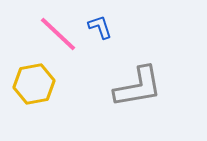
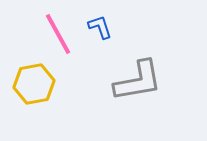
pink line: rotated 18 degrees clockwise
gray L-shape: moved 6 px up
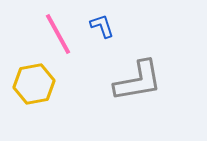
blue L-shape: moved 2 px right, 1 px up
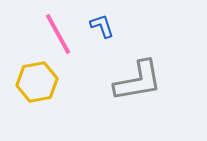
yellow hexagon: moved 3 px right, 2 px up
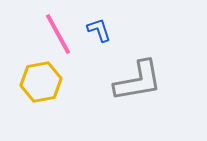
blue L-shape: moved 3 px left, 4 px down
yellow hexagon: moved 4 px right
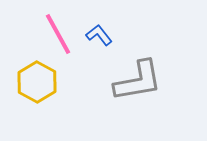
blue L-shape: moved 5 px down; rotated 20 degrees counterclockwise
yellow hexagon: moved 4 px left; rotated 21 degrees counterclockwise
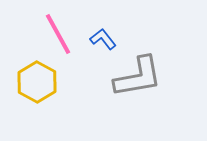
blue L-shape: moved 4 px right, 4 px down
gray L-shape: moved 4 px up
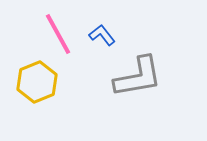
blue L-shape: moved 1 px left, 4 px up
yellow hexagon: rotated 9 degrees clockwise
